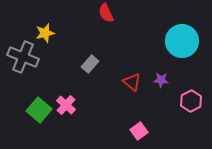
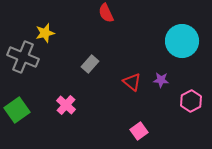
green square: moved 22 px left; rotated 15 degrees clockwise
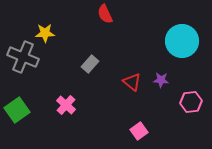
red semicircle: moved 1 px left, 1 px down
yellow star: rotated 12 degrees clockwise
pink hexagon: moved 1 px down; rotated 20 degrees clockwise
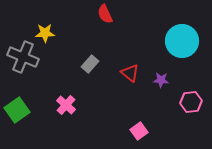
red triangle: moved 2 px left, 9 px up
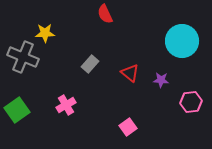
pink cross: rotated 18 degrees clockwise
pink square: moved 11 px left, 4 px up
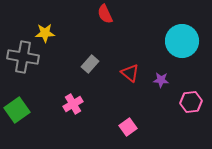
gray cross: rotated 12 degrees counterclockwise
pink cross: moved 7 px right, 1 px up
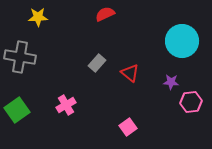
red semicircle: rotated 90 degrees clockwise
yellow star: moved 7 px left, 16 px up
gray cross: moved 3 px left
gray rectangle: moved 7 px right, 1 px up
purple star: moved 10 px right, 2 px down
pink cross: moved 7 px left, 1 px down
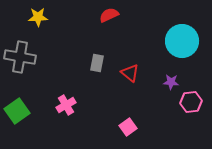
red semicircle: moved 4 px right, 1 px down
gray rectangle: rotated 30 degrees counterclockwise
green square: moved 1 px down
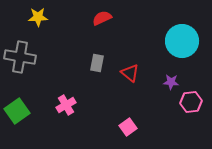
red semicircle: moved 7 px left, 3 px down
